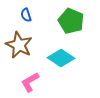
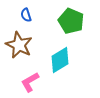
cyan diamond: moved 1 px left, 2 px down; rotated 64 degrees counterclockwise
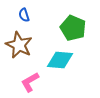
blue semicircle: moved 2 px left
green pentagon: moved 2 px right, 7 px down
cyan diamond: rotated 36 degrees clockwise
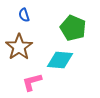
brown star: moved 2 px down; rotated 12 degrees clockwise
pink L-shape: moved 2 px right; rotated 15 degrees clockwise
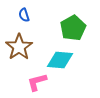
green pentagon: rotated 20 degrees clockwise
pink L-shape: moved 5 px right
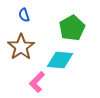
green pentagon: moved 1 px left
brown star: moved 2 px right
pink L-shape: rotated 30 degrees counterclockwise
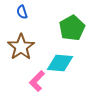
blue semicircle: moved 2 px left, 3 px up
cyan diamond: moved 3 px down
pink L-shape: moved 1 px up
